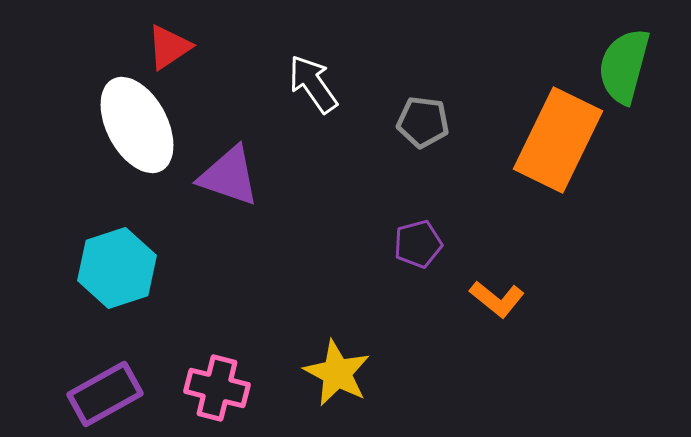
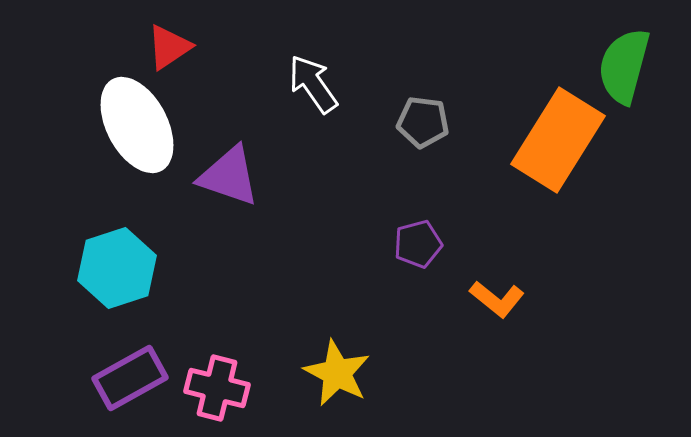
orange rectangle: rotated 6 degrees clockwise
purple rectangle: moved 25 px right, 16 px up
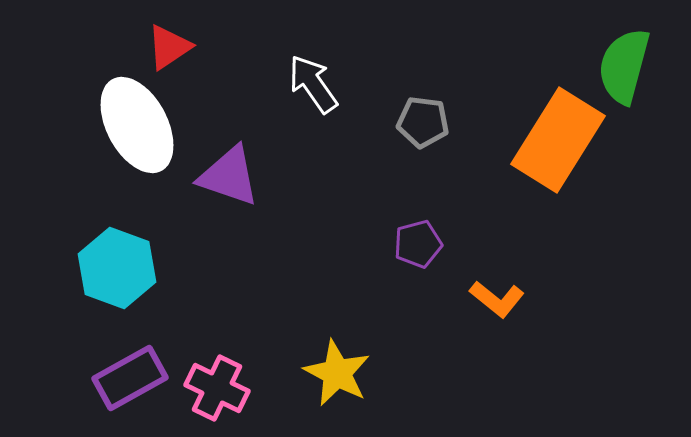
cyan hexagon: rotated 22 degrees counterclockwise
pink cross: rotated 12 degrees clockwise
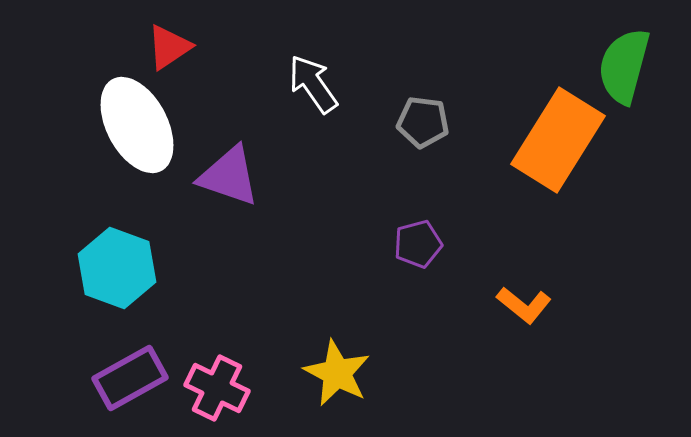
orange L-shape: moved 27 px right, 6 px down
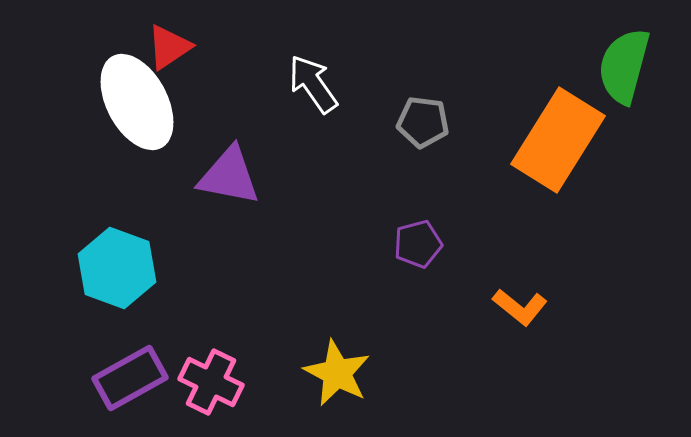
white ellipse: moved 23 px up
purple triangle: rotated 8 degrees counterclockwise
orange L-shape: moved 4 px left, 2 px down
pink cross: moved 6 px left, 6 px up
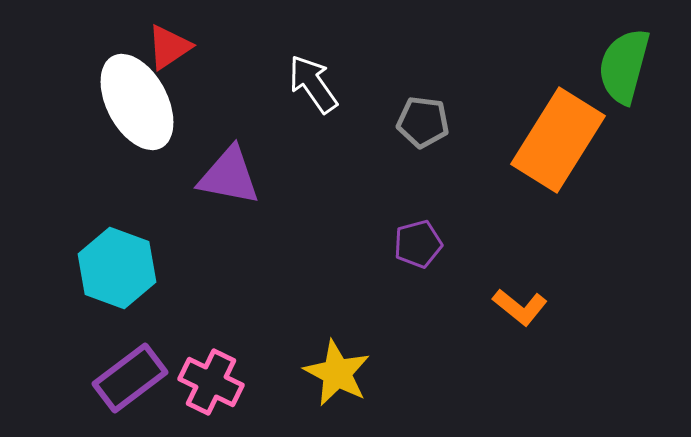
purple rectangle: rotated 8 degrees counterclockwise
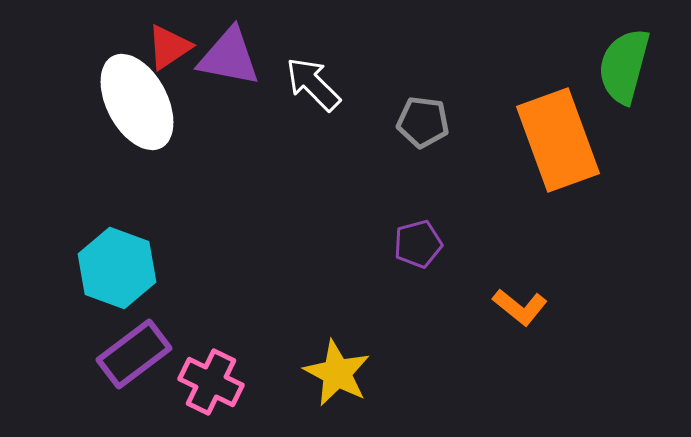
white arrow: rotated 10 degrees counterclockwise
orange rectangle: rotated 52 degrees counterclockwise
purple triangle: moved 119 px up
purple rectangle: moved 4 px right, 24 px up
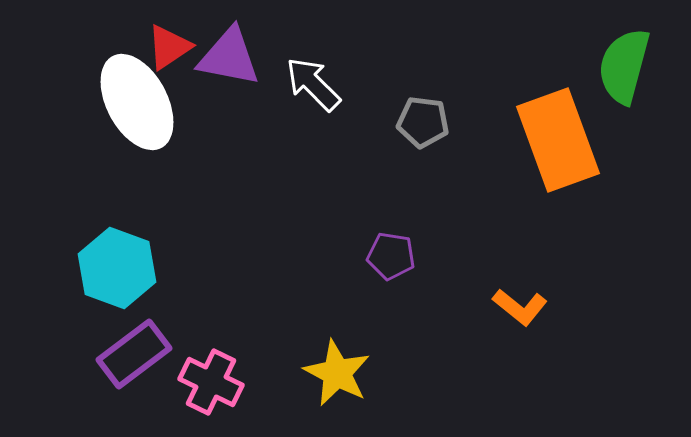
purple pentagon: moved 27 px left, 12 px down; rotated 24 degrees clockwise
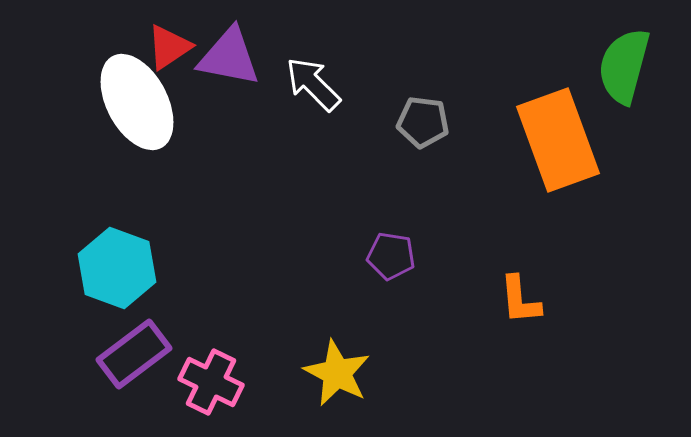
orange L-shape: moved 7 px up; rotated 46 degrees clockwise
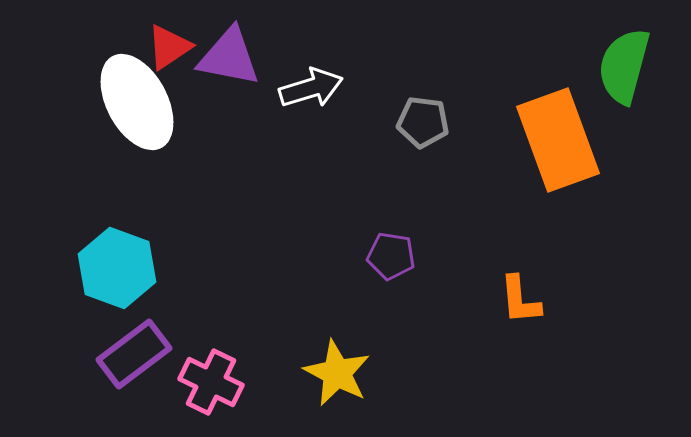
white arrow: moved 2 px left, 4 px down; rotated 118 degrees clockwise
